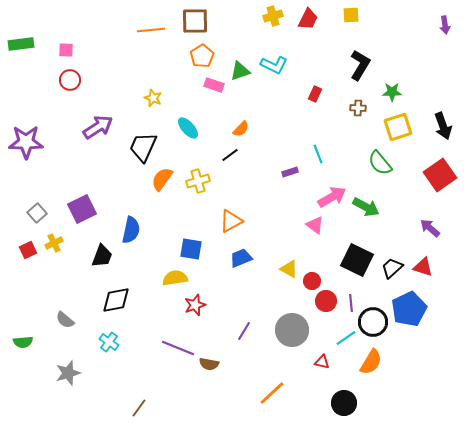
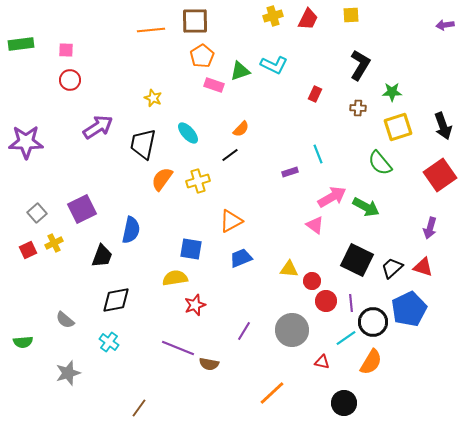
purple arrow at (445, 25): rotated 90 degrees clockwise
cyan ellipse at (188, 128): moved 5 px down
black trapezoid at (143, 147): moved 3 px up; rotated 12 degrees counterclockwise
purple arrow at (430, 228): rotated 115 degrees counterclockwise
yellow triangle at (289, 269): rotated 24 degrees counterclockwise
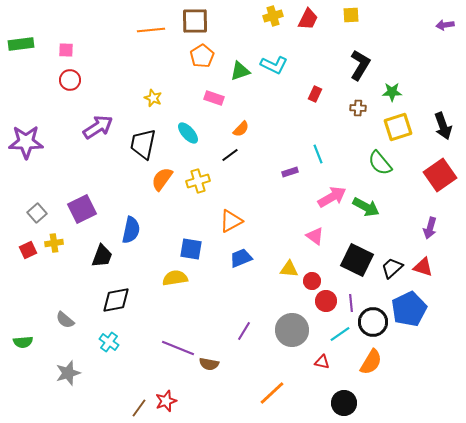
pink rectangle at (214, 85): moved 13 px down
pink triangle at (315, 225): moved 11 px down
yellow cross at (54, 243): rotated 18 degrees clockwise
red star at (195, 305): moved 29 px left, 96 px down
cyan line at (346, 338): moved 6 px left, 4 px up
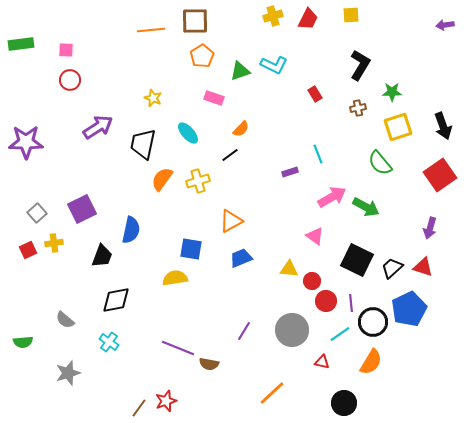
red rectangle at (315, 94): rotated 56 degrees counterclockwise
brown cross at (358, 108): rotated 14 degrees counterclockwise
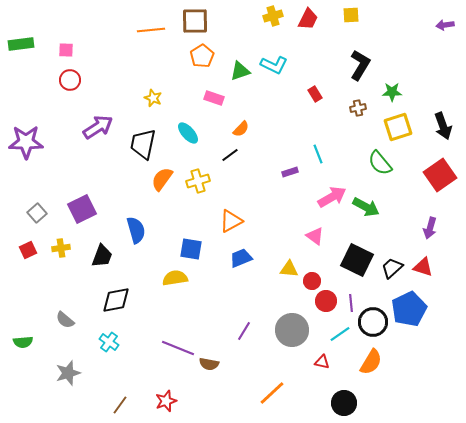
blue semicircle at (131, 230): moved 5 px right; rotated 28 degrees counterclockwise
yellow cross at (54, 243): moved 7 px right, 5 px down
brown line at (139, 408): moved 19 px left, 3 px up
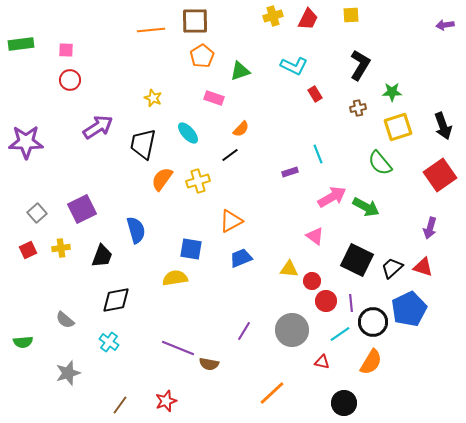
cyan L-shape at (274, 65): moved 20 px right, 1 px down
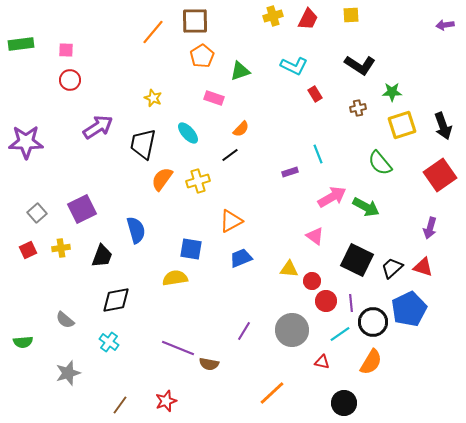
orange line at (151, 30): moved 2 px right, 2 px down; rotated 44 degrees counterclockwise
black L-shape at (360, 65): rotated 92 degrees clockwise
yellow square at (398, 127): moved 4 px right, 2 px up
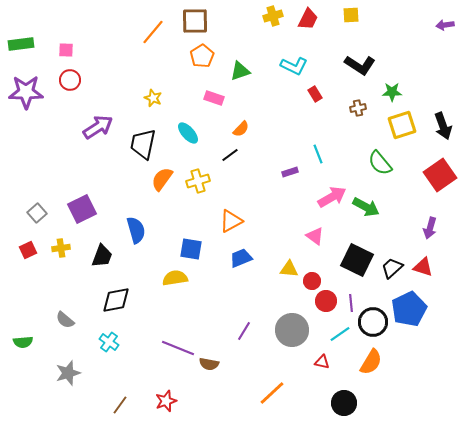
purple star at (26, 142): moved 50 px up
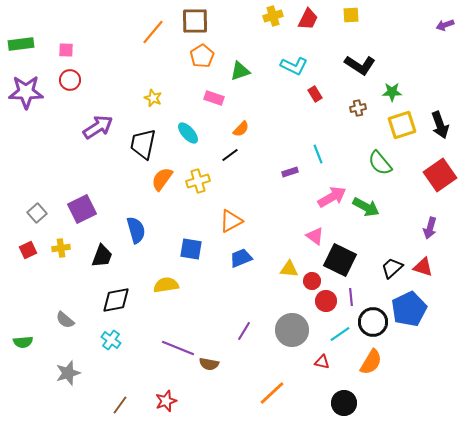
purple arrow at (445, 25): rotated 12 degrees counterclockwise
black arrow at (443, 126): moved 3 px left, 1 px up
black square at (357, 260): moved 17 px left
yellow semicircle at (175, 278): moved 9 px left, 7 px down
purple line at (351, 303): moved 6 px up
cyan cross at (109, 342): moved 2 px right, 2 px up
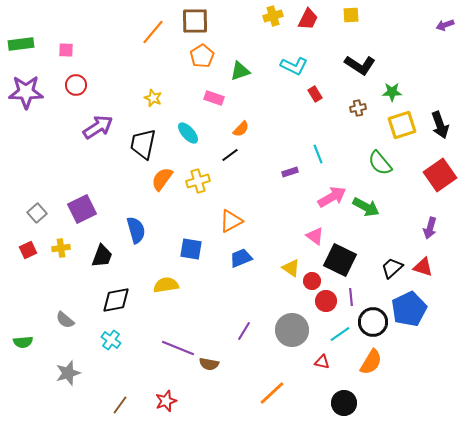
red circle at (70, 80): moved 6 px right, 5 px down
yellow triangle at (289, 269): moved 2 px right, 1 px up; rotated 30 degrees clockwise
